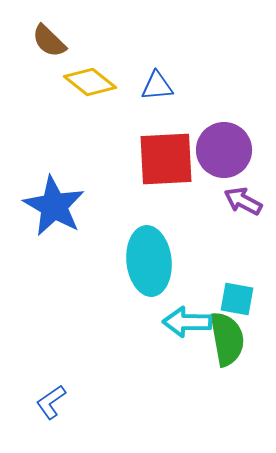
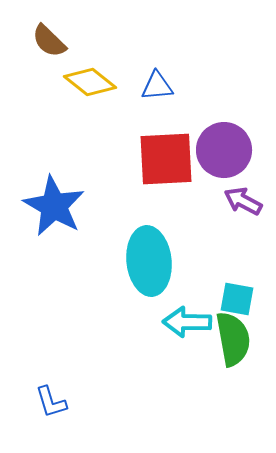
green semicircle: moved 6 px right
blue L-shape: rotated 72 degrees counterclockwise
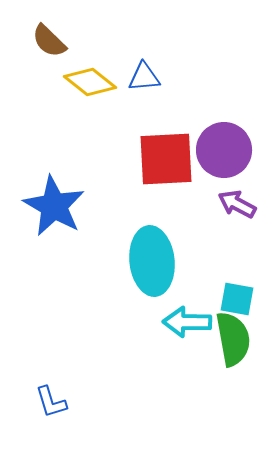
blue triangle: moved 13 px left, 9 px up
purple arrow: moved 6 px left, 3 px down
cyan ellipse: moved 3 px right
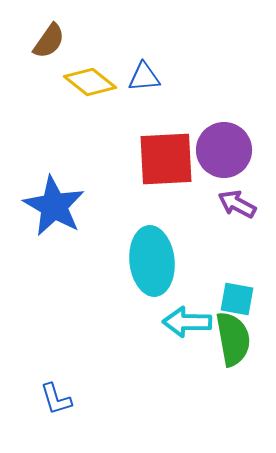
brown semicircle: rotated 99 degrees counterclockwise
blue L-shape: moved 5 px right, 3 px up
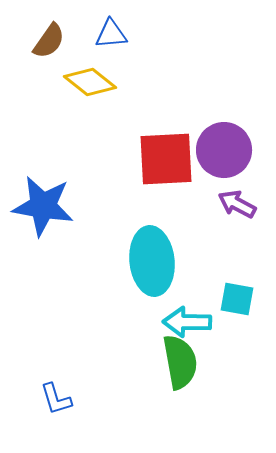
blue triangle: moved 33 px left, 43 px up
blue star: moved 11 px left; rotated 20 degrees counterclockwise
green semicircle: moved 53 px left, 23 px down
